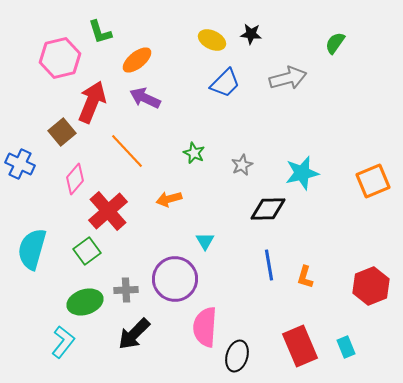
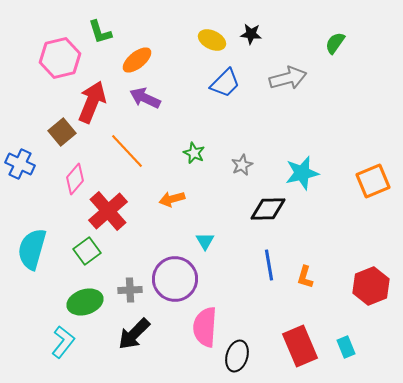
orange arrow: moved 3 px right
gray cross: moved 4 px right
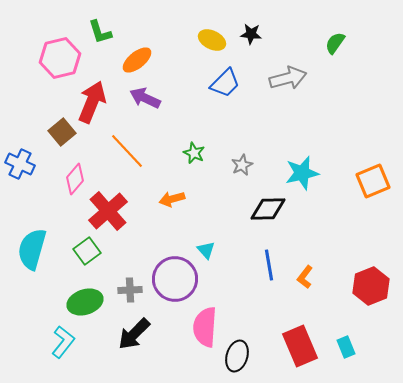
cyan triangle: moved 1 px right, 9 px down; rotated 12 degrees counterclockwise
orange L-shape: rotated 20 degrees clockwise
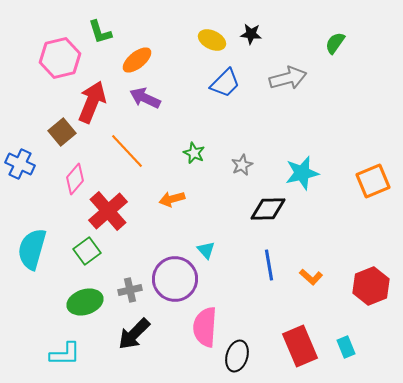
orange L-shape: moved 6 px right; rotated 85 degrees counterclockwise
gray cross: rotated 10 degrees counterclockwise
cyan L-shape: moved 2 px right, 12 px down; rotated 52 degrees clockwise
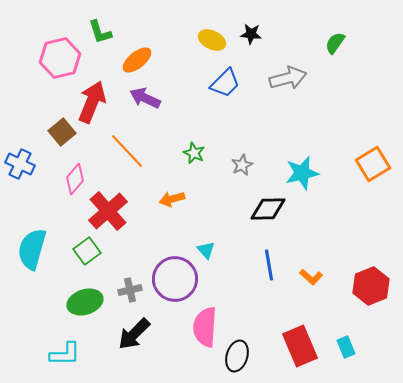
orange square: moved 17 px up; rotated 8 degrees counterclockwise
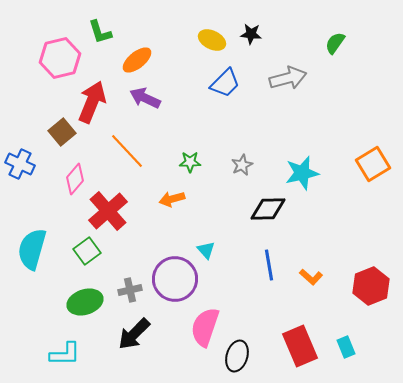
green star: moved 4 px left, 9 px down; rotated 25 degrees counterclockwise
pink semicircle: rotated 15 degrees clockwise
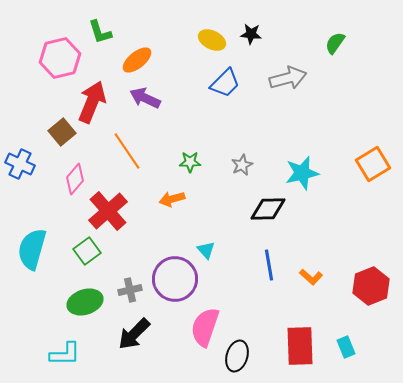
orange line: rotated 9 degrees clockwise
red rectangle: rotated 21 degrees clockwise
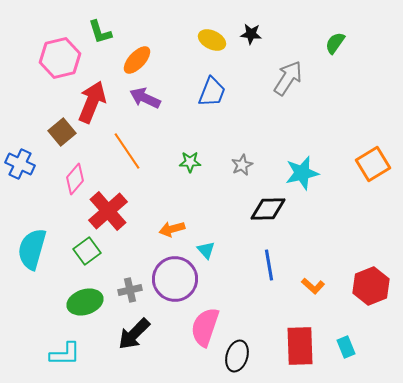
orange ellipse: rotated 8 degrees counterclockwise
gray arrow: rotated 42 degrees counterclockwise
blue trapezoid: moved 13 px left, 9 px down; rotated 24 degrees counterclockwise
orange arrow: moved 30 px down
orange L-shape: moved 2 px right, 9 px down
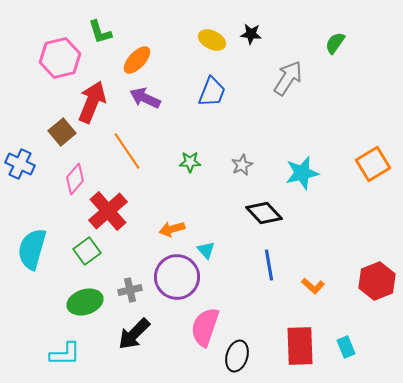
black diamond: moved 4 px left, 4 px down; rotated 48 degrees clockwise
purple circle: moved 2 px right, 2 px up
red hexagon: moved 6 px right, 5 px up
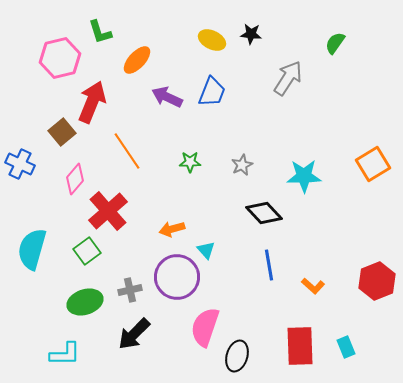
purple arrow: moved 22 px right, 1 px up
cyan star: moved 2 px right, 3 px down; rotated 12 degrees clockwise
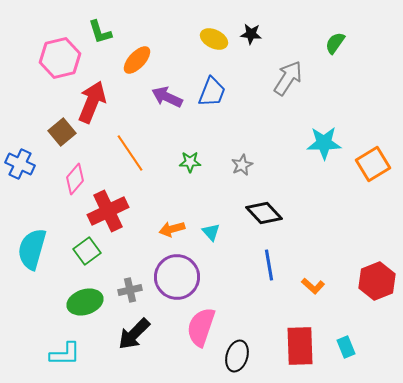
yellow ellipse: moved 2 px right, 1 px up
orange line: moved 3 px right, 2 px down
cyan star: moved 20 px right, 33 px up
red cross: rotated 15 degrees clockwise
cyan triangle: moved 5 px right, 18 px up
pink semicircle: moved 4 px left
